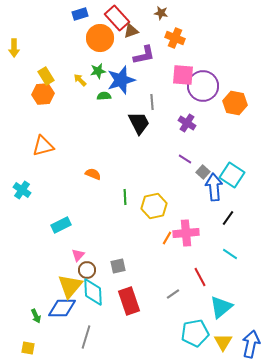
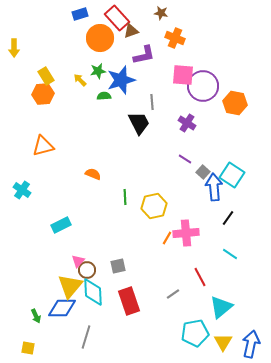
pink triangle at (78, 255): moved 6 px down
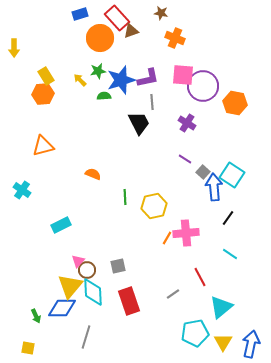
purple L-shape at (144, 55): moved 4 px right, 23 px down
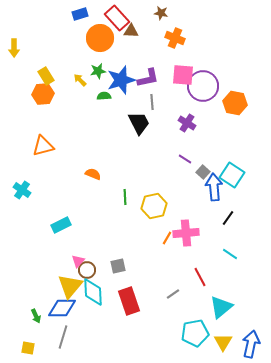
brown triangle at (131, 31): rotated 21 degrees clockwise
gray line at (86, 337): moved 23 px left
